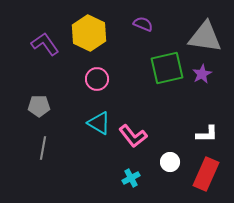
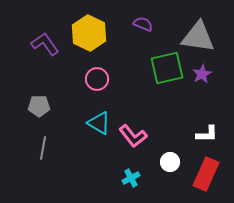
gray triangle: moved 7 px left
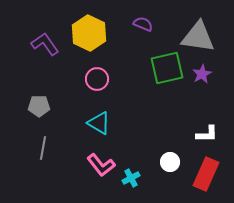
pink L-shape: moved 32 px left, 29 px down
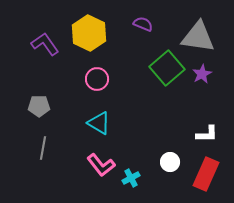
green square: rotated 28 degrees counterclockwise
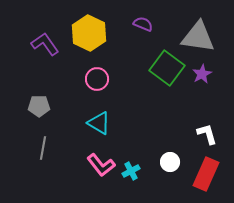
green square: rotated 12 degrees counterclockwise
white L-shape: rotated 105 degrees counterclockwise
cyan cross: moved 7 px up
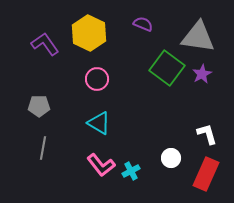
white circle: moved 1 px right, 4 px up
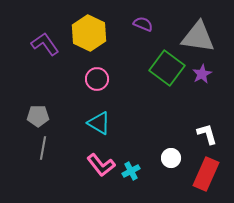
gray pentagon: moved 1 px left, 10 px down
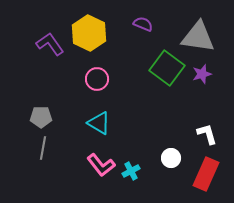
purple L-shape: moved 5 px right
purple star: rotated 12 degrees clockwise
gray pentagon: moved 3 px right, 1 px down
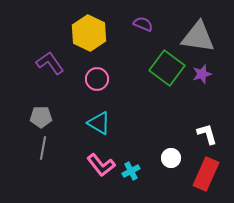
purple L-shape: moved 19 px down
